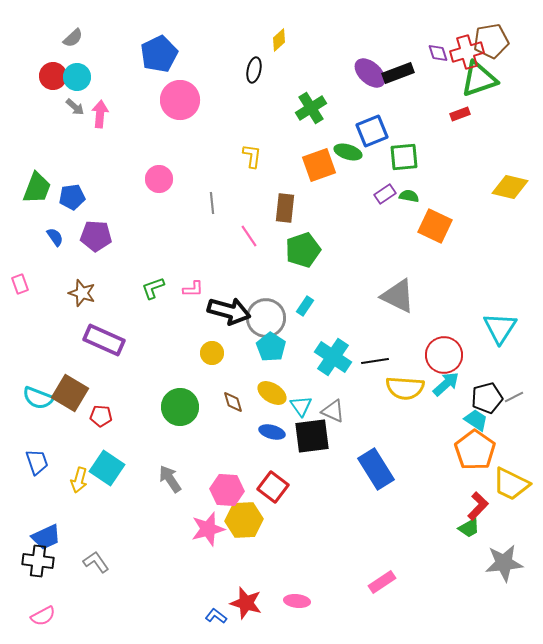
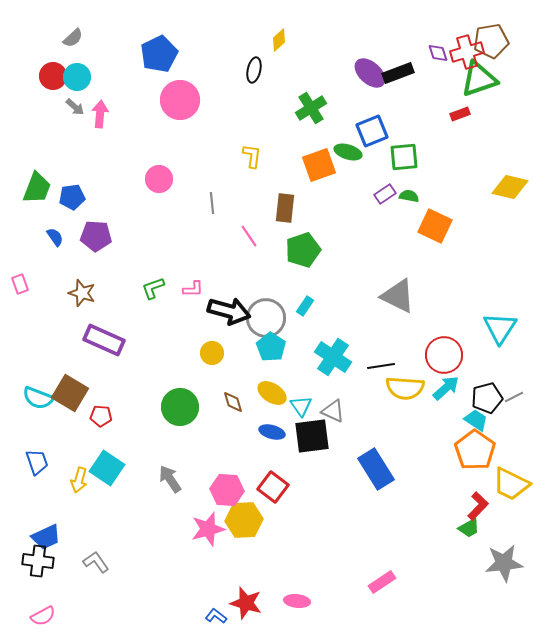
black line at (375, 361): moved 6 px right, 5 px down
cyan arrow at (446, 384): moved 4 px down
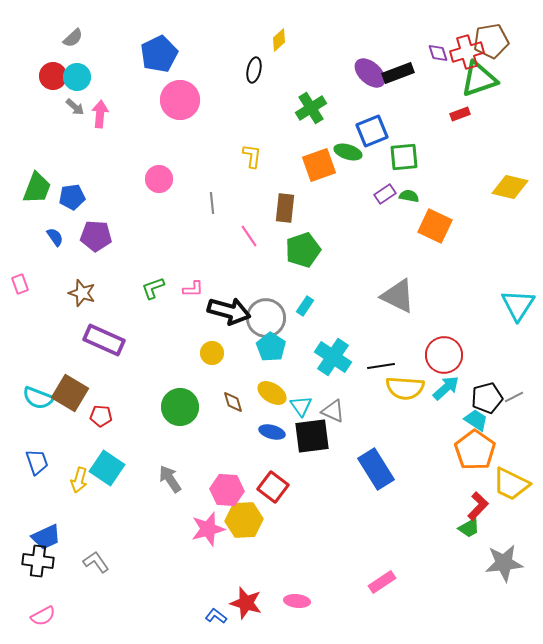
cyan triangle at (500, 328): moved 18 px right, 23 px up
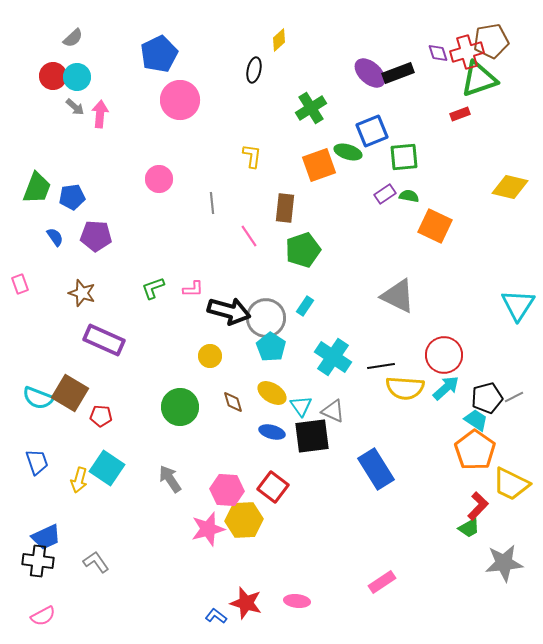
yellow circle at (212, 353): moved 2 px left, 3 px down
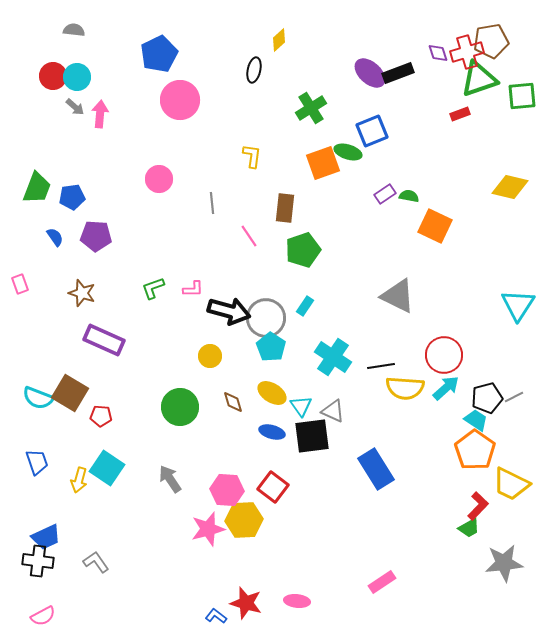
gray semicircle at (73, 38): moved 1 px right, 8 px up; rotated 130 degrees counterclockwise
green square at (404, 157): moved 118 px right, 61 px up
orange square at (319, 165): moved 4 px right, 2 px up
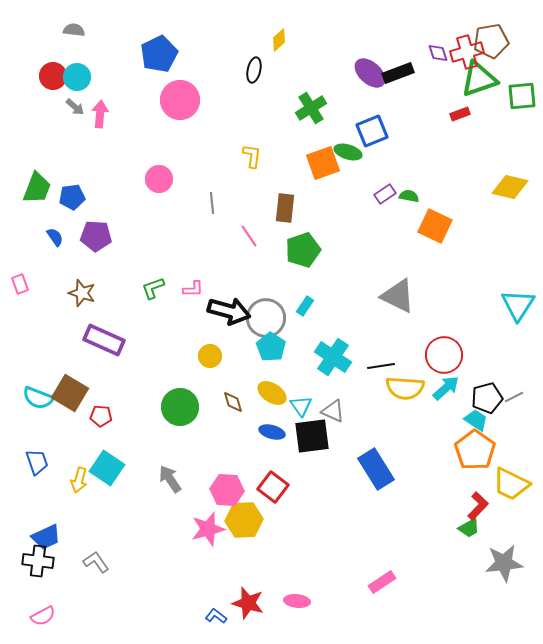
red star at (246, 603): moved 2 px right
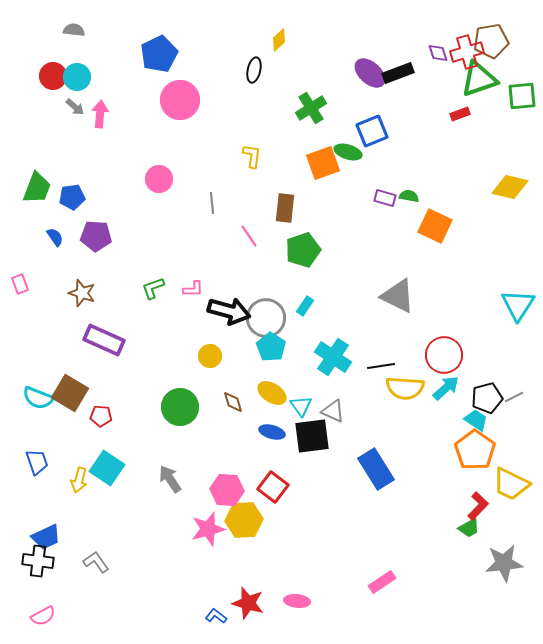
purple rectangle at (385, 194): moved 4 px down; rotated 50 degrees clockwise
